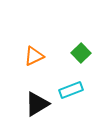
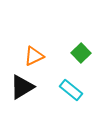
cyan rectangle: rotated 60 degrees clockwise
black triangle: moved 15 px left, 17 px up
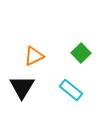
black triangle: rotated 28 degrees counterclockwise
